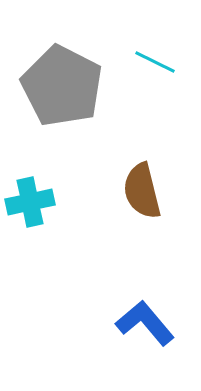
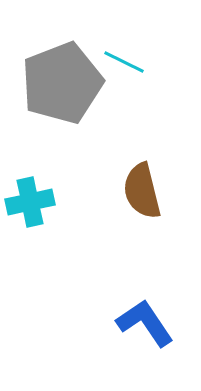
cyan line: moved 31 px left
gray pentagon: moved 3 px up; rotated 24 degrees clockwise
blue L-shape: rotated 6 degrees clockwise
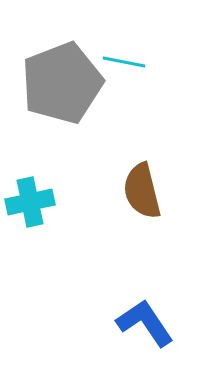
cyan line: rotated 15 degrees counterclockwise
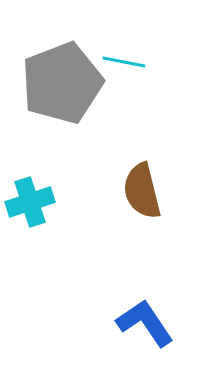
cyan cross: rotated 6 degrees counterclockwise
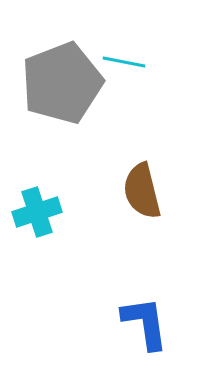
cyan cross: moved 7 px right, 10 px down
blue L-shape: rotated 26 degrees clockwise
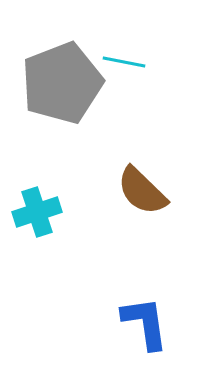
brown semicircle: rotated 32 degrees counterclockwise
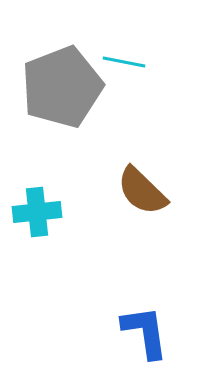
gray pentagon: moved 4 px down
cyan cross: rotated 12 degrees clockwise
blue L-shape: moved 9 px down
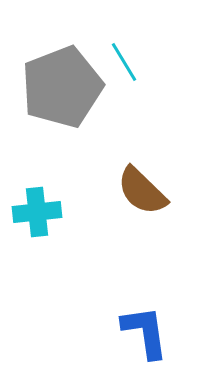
cyan line: rotated 48 degrees clockwise
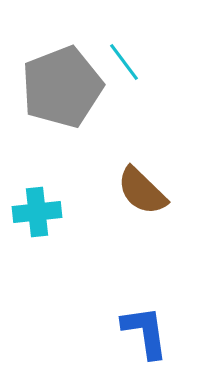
cyan line: rotated 6 degrees counterclockwise
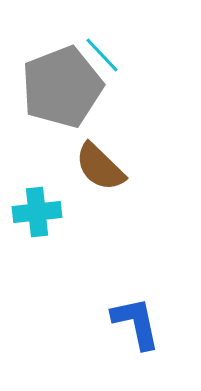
cyan line: moved 22 px left, 7 px up; rotated 6 degrees counterclockwise
brown semicircle: moved 42 px left, 24 px up
blue L-shape: moved 9 px left, 9 px up; rotated 4 degrees counterclockwise
